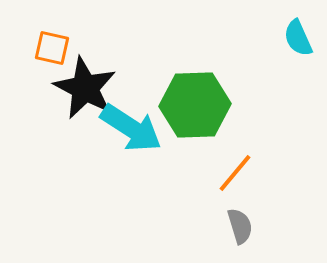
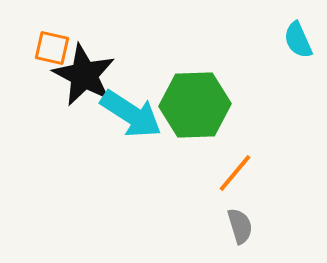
cyan semicircle: moved 2 px down
black star: moved 1 px left, 13 px up
cyan arrow: moved 14 px up
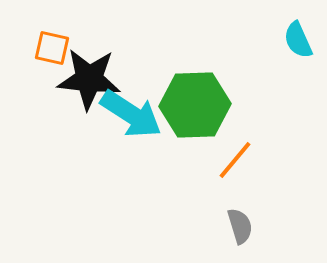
black star: moved 5 px right, 4 px down; rotated 22 degrees counterclockwise
orange line: moved 13 px up
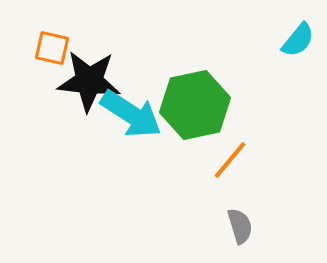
cyan semicircle: rotated 117 degrees counterclockwise
black star: moved 2 px down
green hexagon: rotated 10 degrees counterclockwise
orange line: moved 5 px left
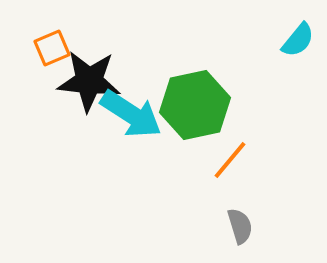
orange square: rotated 36 degrees counterclockwise
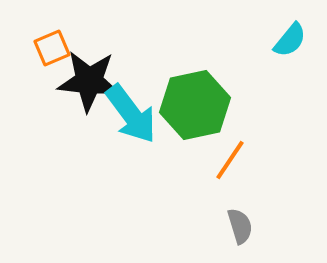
cyan semicircle: moved 8 px left
cyan arrow: rotated 20 degrees clockwise
orange line: rotated 6 degrees counterclockwise
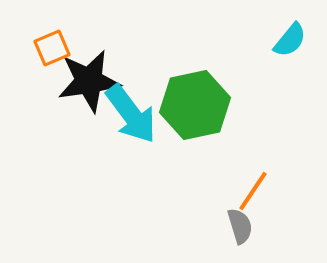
black star: rotated 14 degrees counterclockwise
orange line: moved 23 px right, 31 px down
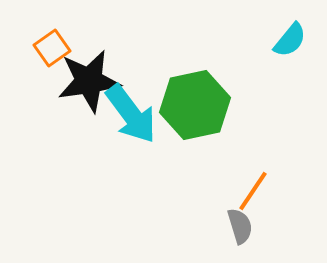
orange square: rotated 12 degrees counterclockwise
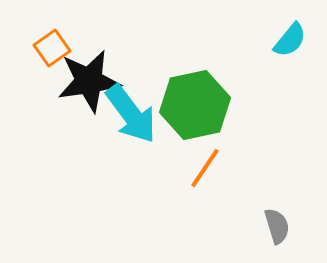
orange line: moved 48 px left, 23 px up
gray semicircle: moved 37 px right
